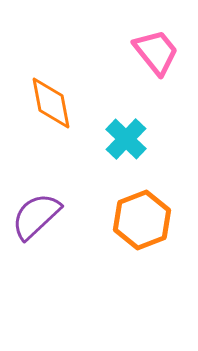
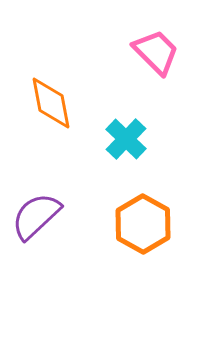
pink trapezoid: rotated 6 degrees counterclockwise
orange hexagon: moved 1 px right, 4 px down; rotated 10 degrees counterclockwise
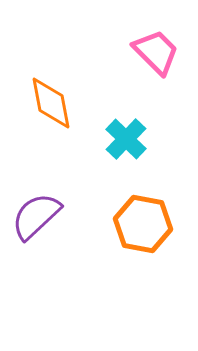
orange hexagon: rotated 18 degrees counterclockwise
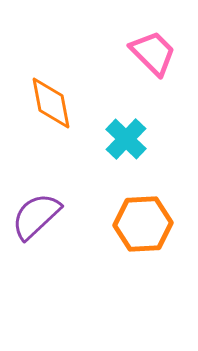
pink trapezoid: moved 3 px left, 1 px down
orange hexagon: rotated 14 degrees counterclockwise
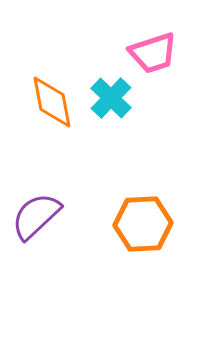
pink trapezoid: rotated 117 degrees clockwise
orange diamond: moved 1 px right, 1 px up
cyan cross: moved 15 px left, 41 px up
